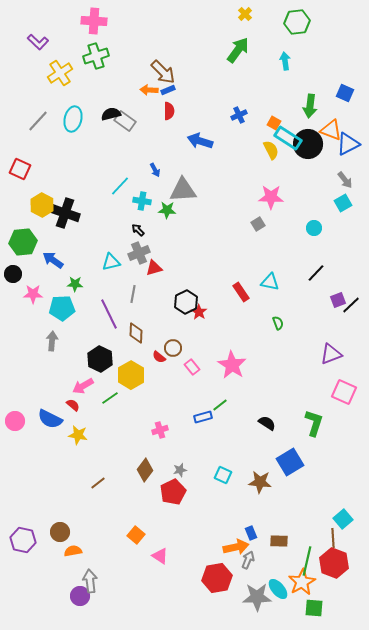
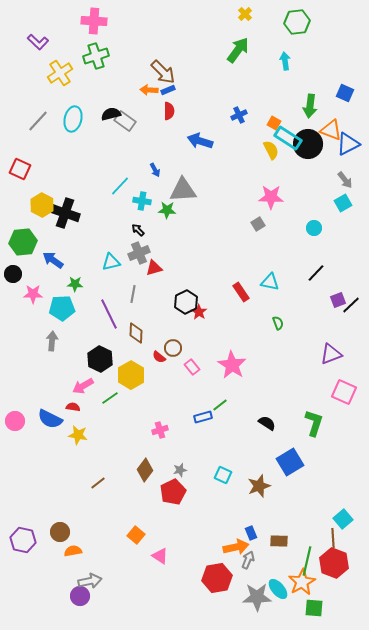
red semicircle at (73, 405): moved 2 px down; rotated 32 degrees counterclockwise
brown star at (260, 482): moved 1 px left, 4 px down; rotated 25 degrees counterclockwise
gray arrow at (90, 581): rotated 85 degrees clockwise
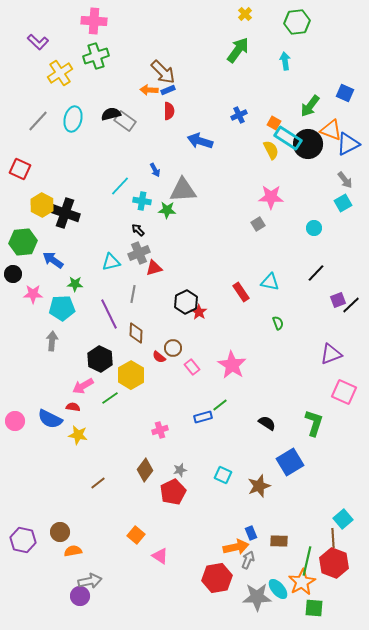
green arrow at (310, 106): rotated 30 degrees clockwise
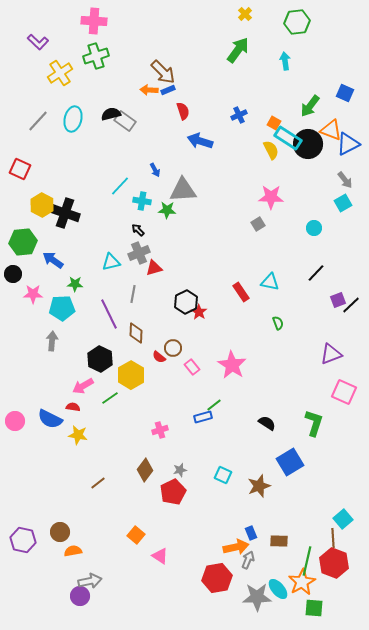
red semicircle at (169, 111): moved 14 px right; rotated 18 degrees counterclockwise
green line at (220, 405): moved 6 px left
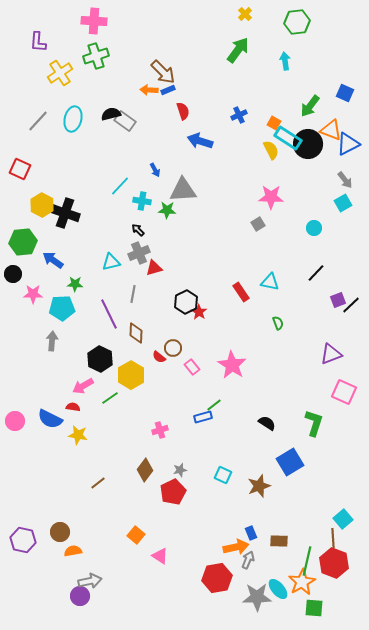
purple L-shape at (38, 42): rotated 50 degrees clockwise
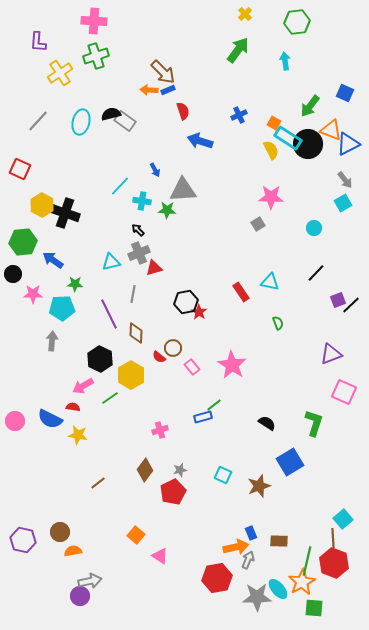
cyan ellipse at (73, 119): moved 8 px right, 3 px down
black hexagon at (186, 302): rotated 15 degrees clockwise
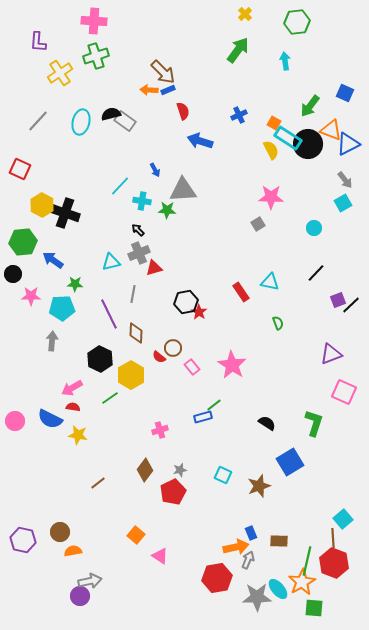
pink star at (33, 294): moved 2 px left, 2 px down
pink arrow at (83, 386): moved 11 px left, 2 px down
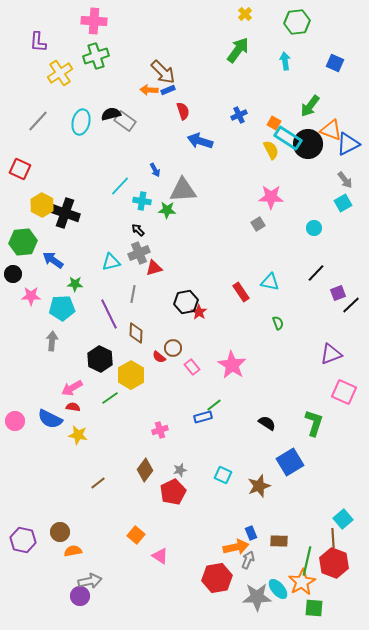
blue square at (345, 93): moved 10 px left, 30 px up
purple square at (338, 300): moved 7 px up
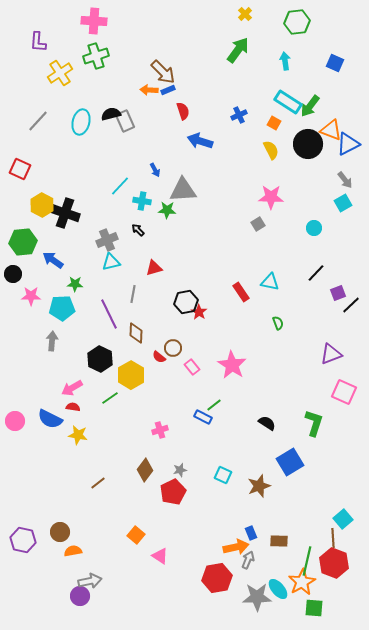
gray rectangle at (125, 121): rotated 30 degrees clockwise
cyan rectangle at (288, 138): moved 36 px up
gray cross at (139, 253): moved 32 px left, 13 px up
blue rectangle at (203, 417): rotated 42 degrees clockwise
